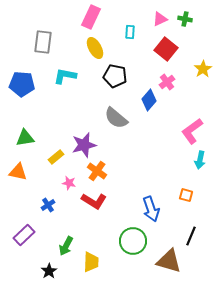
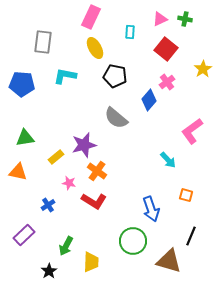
cyan arrow: moved 32 px left; rotated 54 degrees counterclockwise
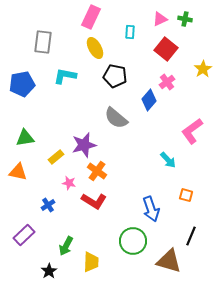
blue pentagon: rotated 15 degrees counterclockwise
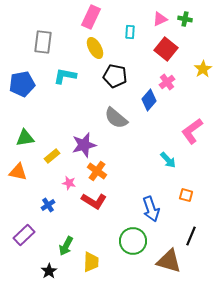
yellow rectangle: moved 4 px left, 1 px up
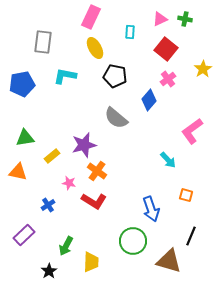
pink cross: moved 1 px right, 3 px up
